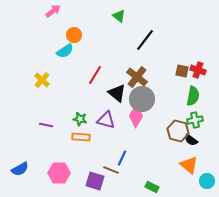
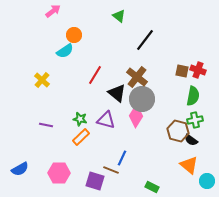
orange rectangle: rotated 48 degrees counterclockwise
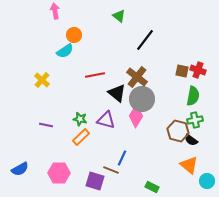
pink arrow: moved 2 px right; rotated 63 degrees counterclockwise
red line: rotated 48 degrees clockwise
